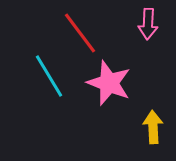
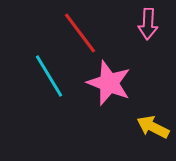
yellow arrow: rotated 60 degrees counterclockwise
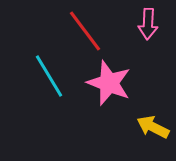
red line: moved 5 px right, 2 px up
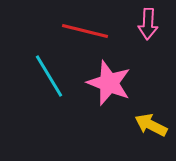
red line: rotated 39 degrees counterclockwise
yellow arrow: moved 2 px left, 2 px up
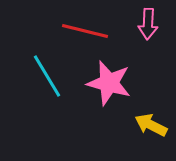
cyan line: moved 2 px left
pink star: rotated 6 degrees counterclockwise
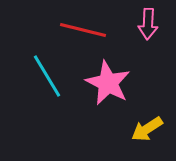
red line: moved 2 px left, 1 px up
pink star: moved 1 px left; rotated 12 degrees clockwise
yellow arrow: moved 4 px left, 4 px down; rotated 60 degrees counterclockwise
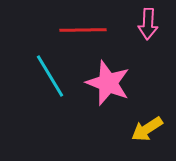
red line: rotated 15 degrees counterclockwise
cyan line: moved 3 px right
pink star: rotated 6 degrees counterclockwise
